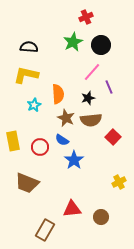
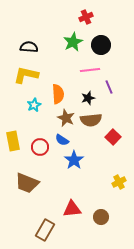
pink line: moved 2 px left, 2 px up; rotated 42 degrees clockwise
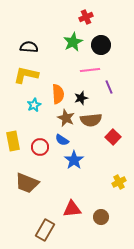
black star: moved 7 px left
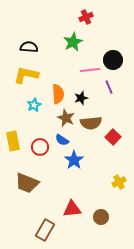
black circle: moved 12 px right, 15 px down
brown semicircle: moved 3 px down
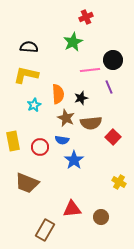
blue semicircle: rotated 24 degrees counterclockwise
yellow cross: rotated 32 degrees counterclockwise
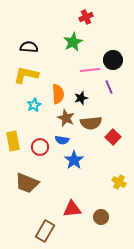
brown rectangle: moved 1 px down
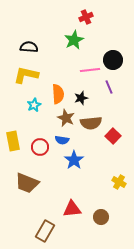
green star: moved 1 px right, 2 px up
red square: moved 1 px up
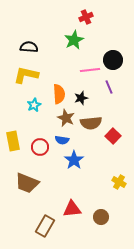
orange semicircle: moved 1 px right
brown rectangle: moved 5 px up
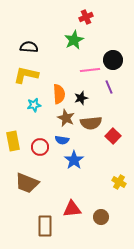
cyan star: rotated 16 degrees clockwise
brown rectangle: rotated 30 degrees counterclockwise
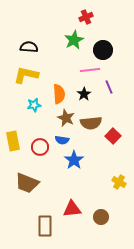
black circle: moved 10 px left, 10 px up
black star: moved 3 px right, 4 px up; rotated 16 degrees counterclockwise
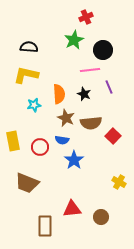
black star: rotated 16 degrees counterclockwise
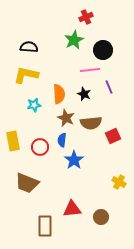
red square: rotated 21 degrees clockwise
blue semicircle: rotated 88 degrees clockwise
